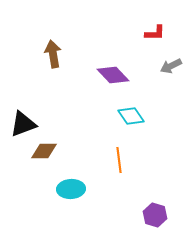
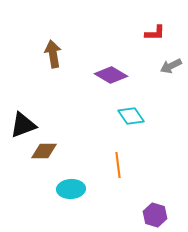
purple diamond: moved 2 px left; rotated 16 degrees counterclockwise
black triangle: moved 1 px down
orange line: moved 1 px left, 5 px down
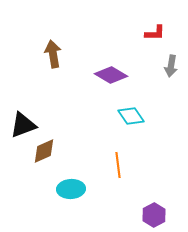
gray arrow: rotated 55 degrees counterclockwise
brown diamond: rotated 24 degrees counterclockwise
purple hexagon: moved 1 px left; rotated 15 degrees clockwise
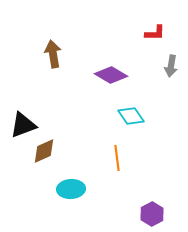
orange line: moved 1 px left, 7 px up
purple hexagon: moved 2 px left, 1 px up
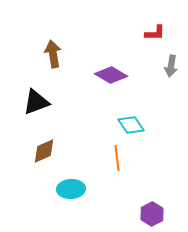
cyan diamond: moved 9 px down
black triangle: moved 13 px right, 23 px up
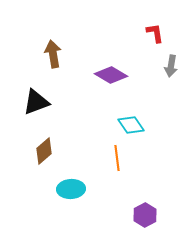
red L-shape: rotated 100 degrees counterclockwise
brown diamond: rotated 16 degrees counterclockwise
purple hexagon: moved 7 px left, 1 px down
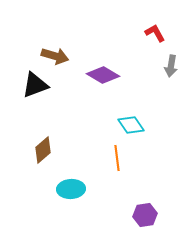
red L-shape: rotated 20 degrees counterclockwise
brown arrow: moved 2 px right, 2 px down; rotated 116 degrees clockwise
purple diamond: moved 8 px left
black triangle: moved 1 px left, 17 px up
brown diamond: moved 1 px left, 1 px up
purple hexagon: rotated 20 degrees clockwise
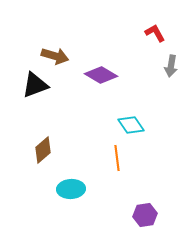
purple diamond: moved 2 px left
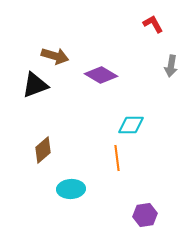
red L-shape: moved 2 px left, 9 px up
cyan diamond: rotated 56 degrees counterclockwise
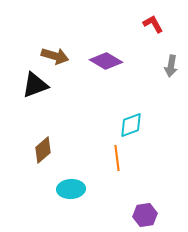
purple diamond: moved 5 px right, 14 px up
cyan diamond: rotated 20 degrees counterclockwise
